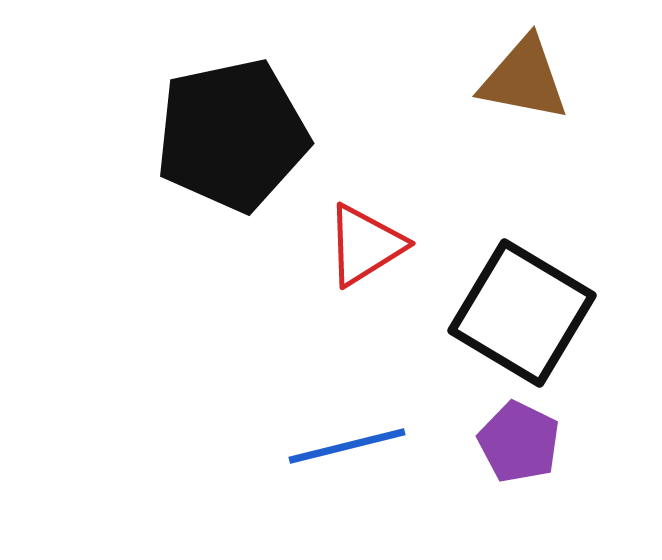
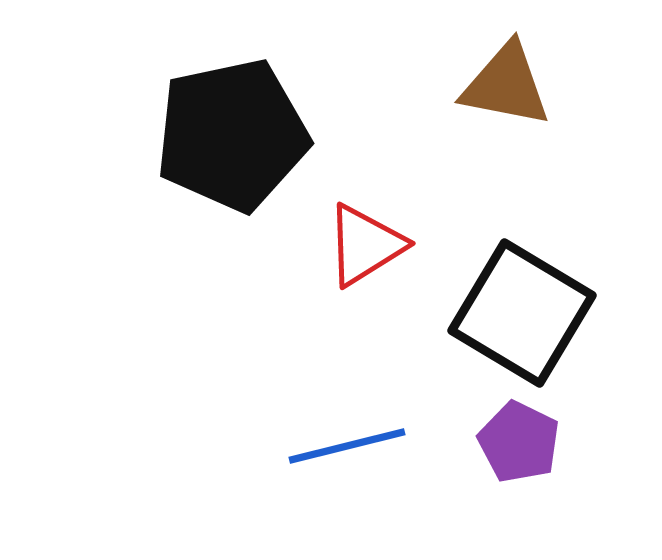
brown triangle: moved 18 px left, 6 px down
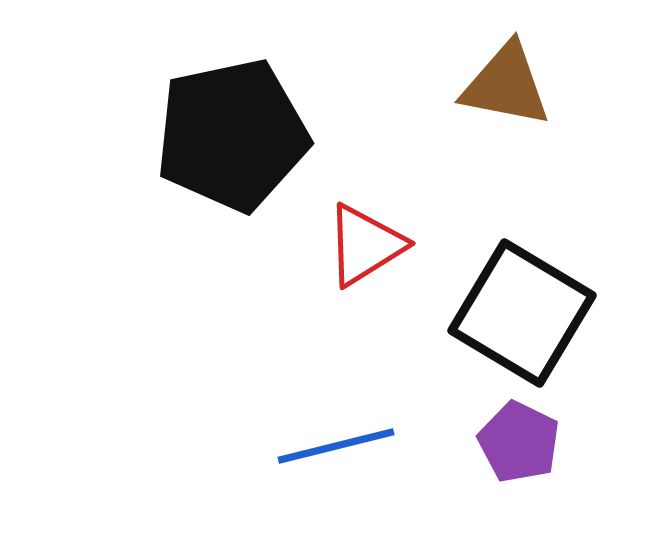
blue line: moved 11 px left
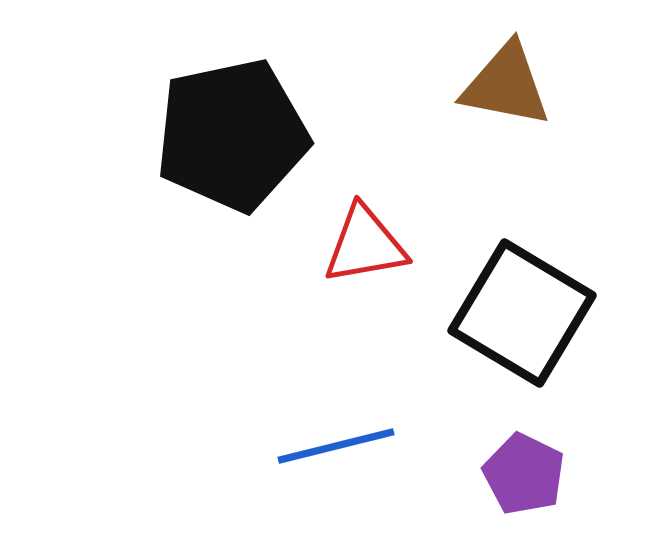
red triangle: rotated 22 degrees clockwise
purple pentagon: moved 5 px right, 32 px down
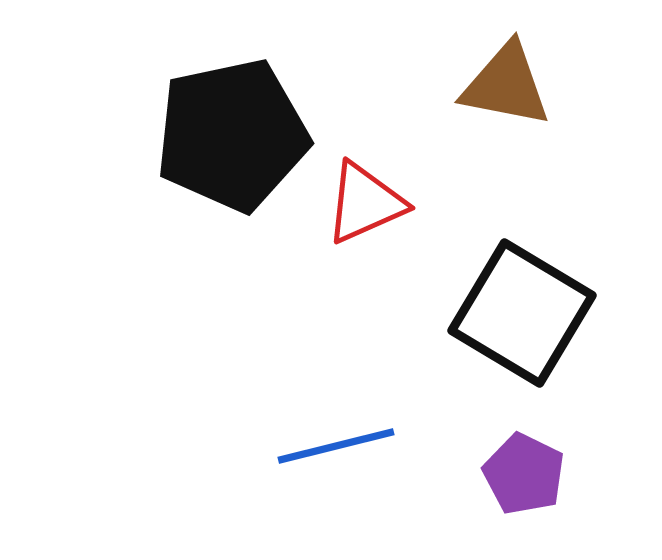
red triangle: moved 42 px up; rotated 14 degrees counterclockwise
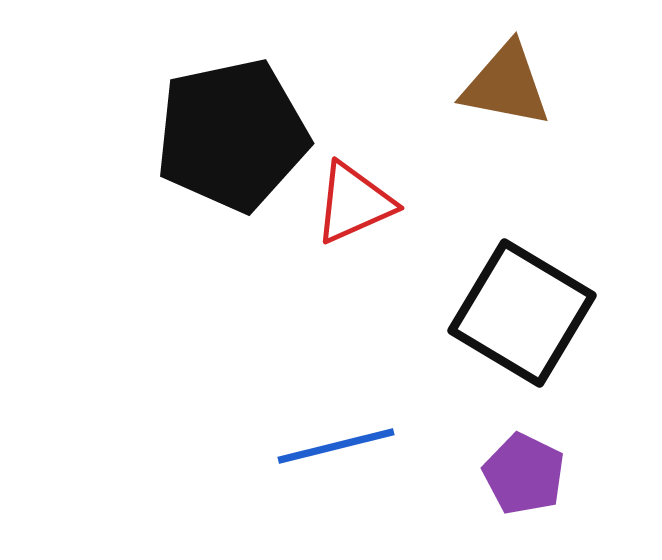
red triangle: moved 11 px left
